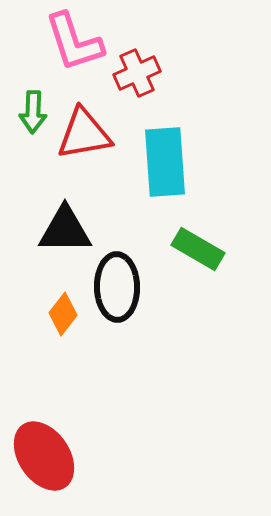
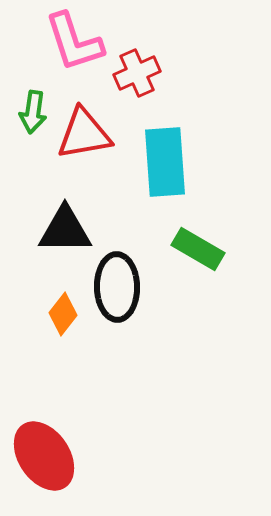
green arrow: rotated 6 degrees clockwise
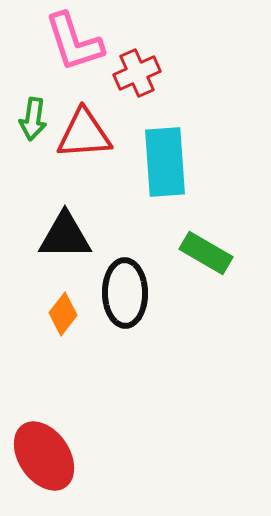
green arrow: moved 7 px down
red triangle: rotated 6 degrees clockwise
black triangle: moved 6 px down
green rectangle: moved 8 px right, 4 px down
black ellipse: moved 8 px right, 6 px down
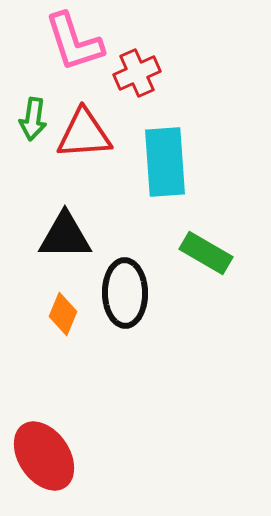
orange diamond: rotated 15 degrees counterclockwise
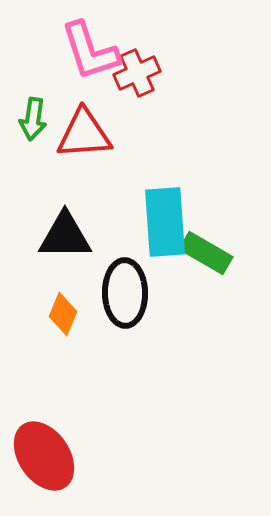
pink L-shape: moved 16 px right, 9 px down
cyan rectangle: moved 60 px down
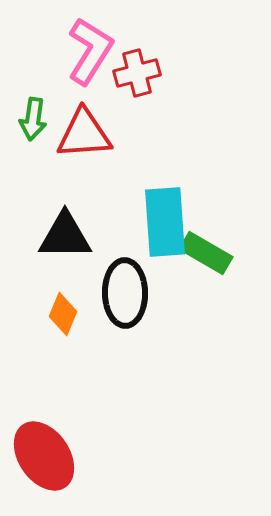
pink L-shape: rotated 130 degrees counterclockwise
red cross: rotated 9 degrees clockwise
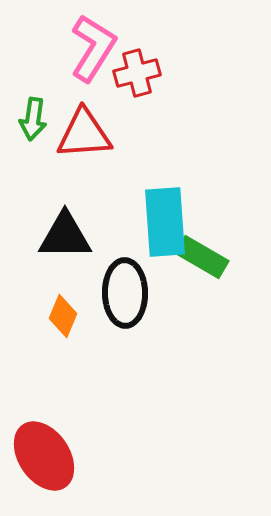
pink L-shape: moved 3 px right, 3 px up
green rectangle: moved 4 px left, 4 px down
orange diamond: moved 2 px down
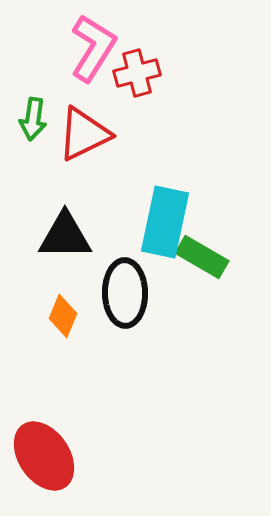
red triangle: rotated 22 degrees counterclockwise
cyan rectangle: rotated 16 degrees clockwise
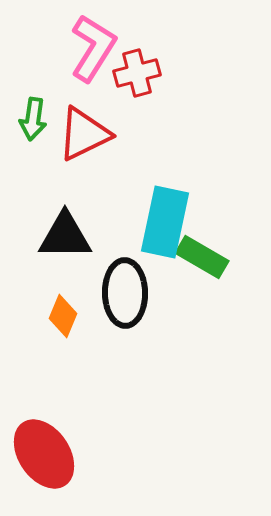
red ellipse: moved 2 px up
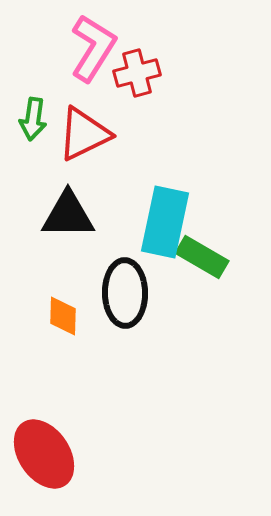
black triangle: moved 3 px right, 21 px up
orange diamond: rotated 21 degrees counterclockwise
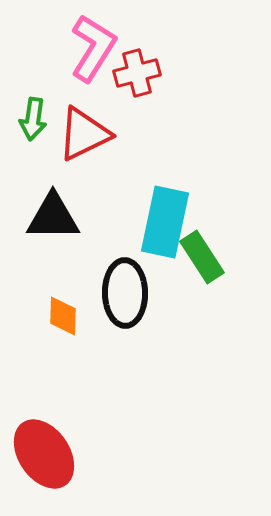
black triangle: moved 15 px left, 2 px down
green rectangle: rotated 27 degrees clockwise
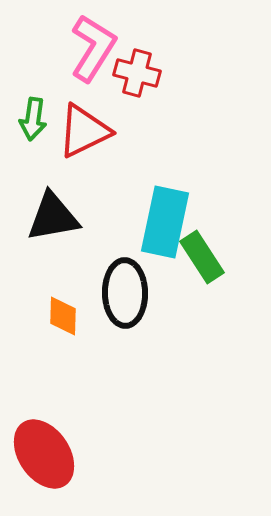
red cross: rotated 30 degrees clockwise
red triangle: moved 3 px up
black triangle: rotated 10 degrees counterclockwise
